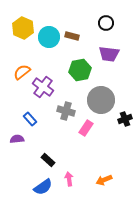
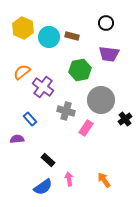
black cross: rotated 16 degrees counterclockwise
orange arrow: rotated 77 degrees clockwise
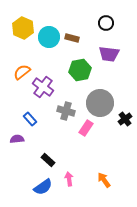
brown rectangle: moved 2 px down
gray circle: moved 1 px left, 3 px down
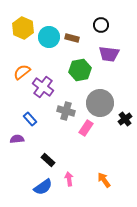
black circle: moved 5 px left, 2 px down
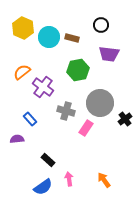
green hexagon: moved 2 px left
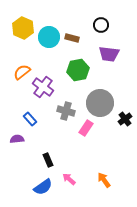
black rectangle: rotated 24 degrees clockwise
pink arrow: rotated 40 degrees counterclockwise
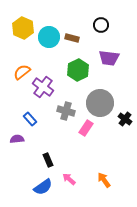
purple trapezoid: moved 4 px down
green hexagon: rotated 15 degrees counterclockwise
black cross: rotated 16 degrees counterclockwise
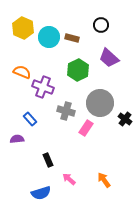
purple trapezoid: rotated 35 degrees clockwise
orange semicircle: rotated 60 degrees clockwise
purple cross: rotated 15 degrees counterclockwise
blue semicircle: moved 2 px left, 6 px down; rotated 18 degrees clockwise
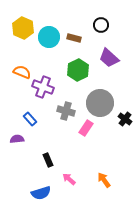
brown rectangle: moved 2 px right
